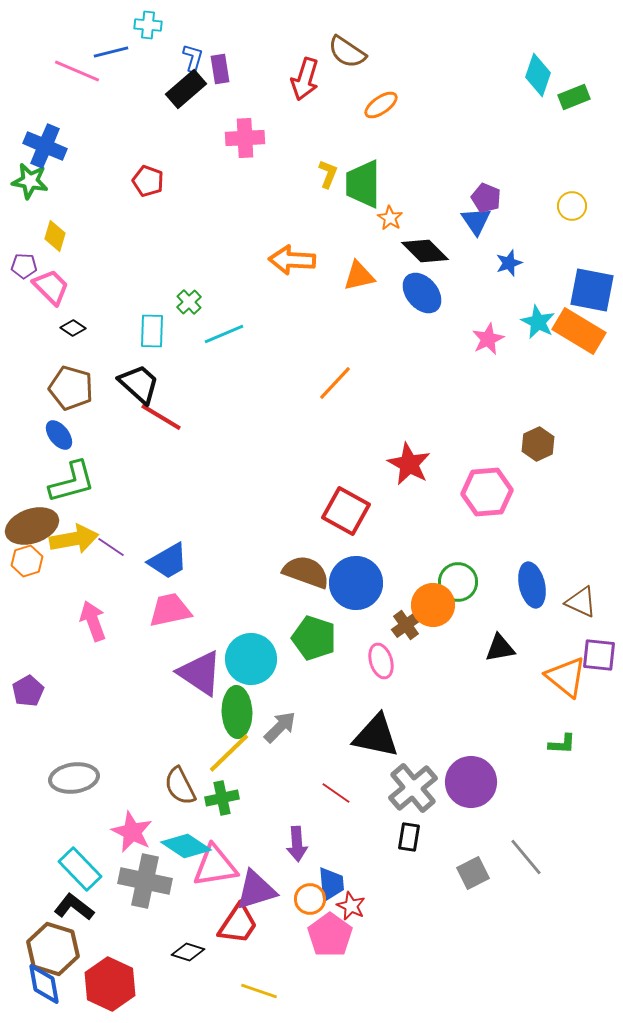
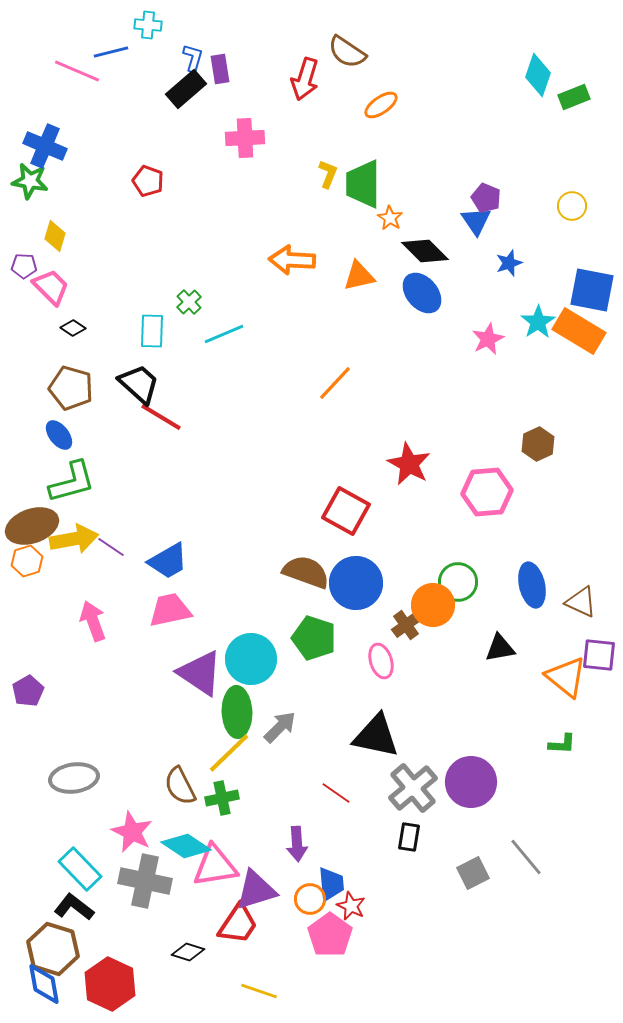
cyan star at (538, 322): rotated 12 degrees clockwise
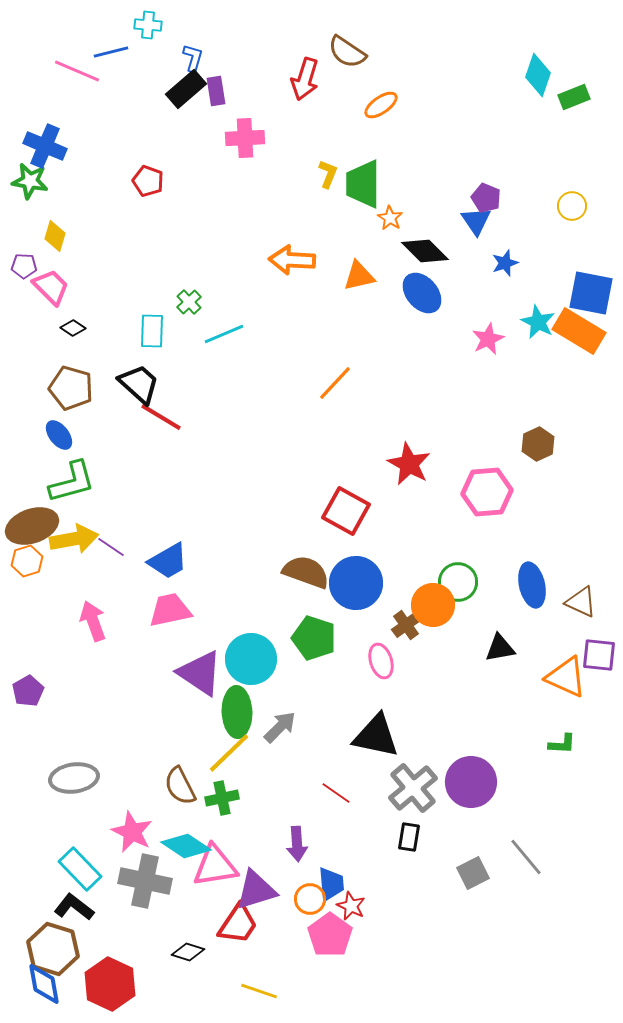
purple rectangle at (220, 69): moved 4 px left, 22 px down
blue star at (509, 263): moved 4 px left
blue square at (592, 290): moved 1 px left, 3 px down
cyan star at (538, 322): rotated 12 degrees counterclockwise
orange triangle at (566, 677): rotated 15 degrees counterclockwise
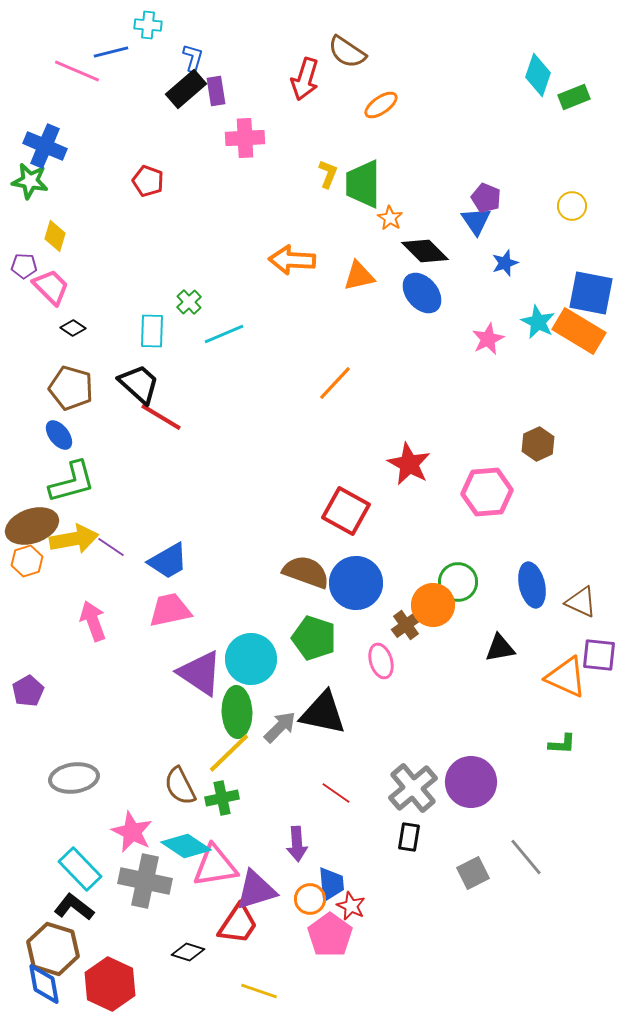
black triangle at (376, 736): moved 53 px left, 23 px up
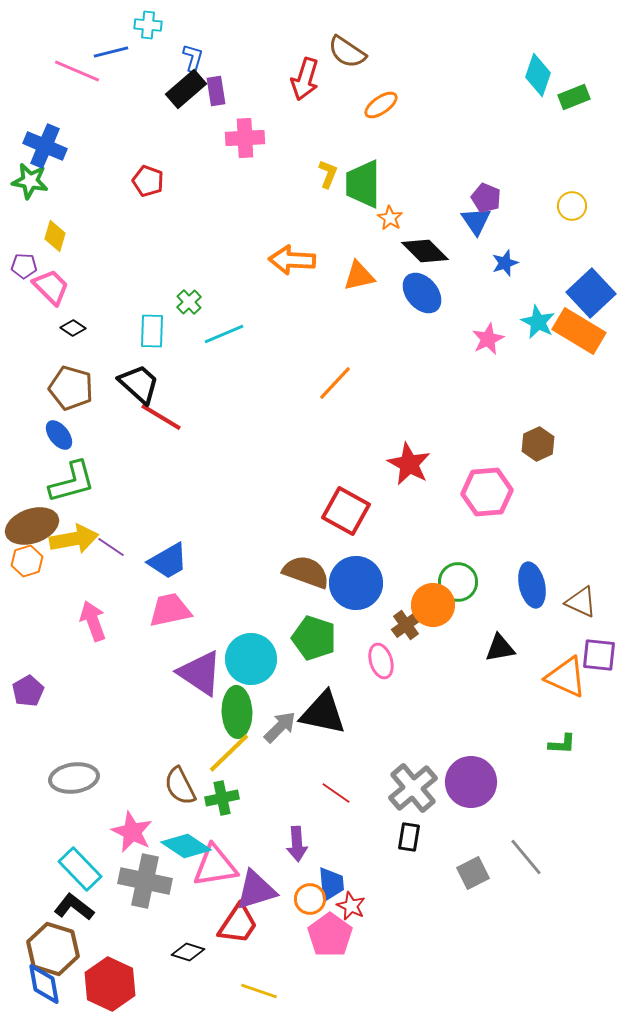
blue square at (591, 293): rotated 36 degrees clockwise
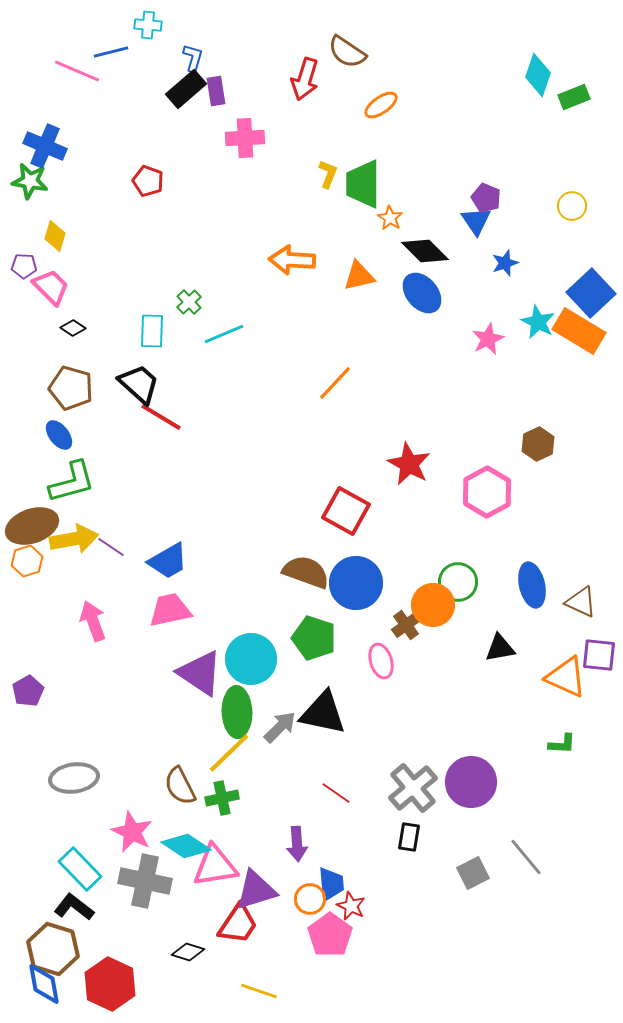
pink hexagon at (487, 492): rotated 24 degrees counterclockwise
